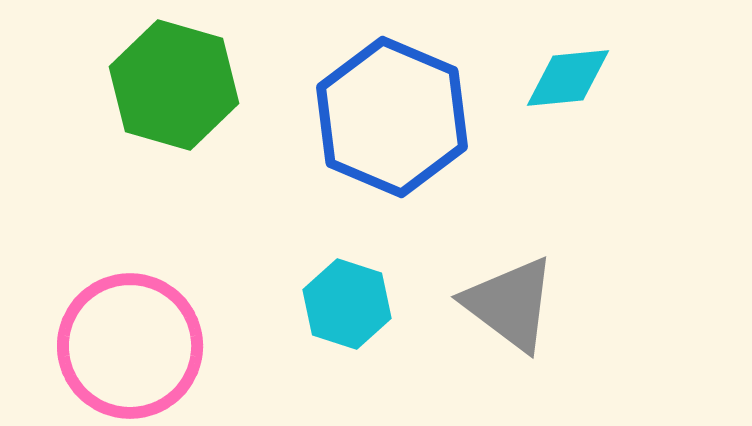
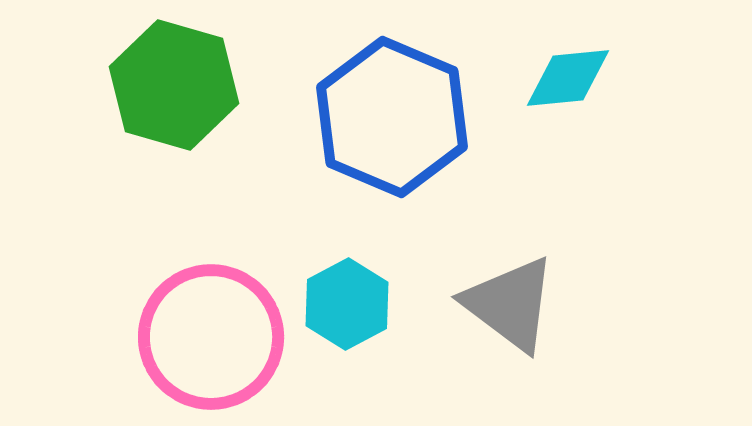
cyan hexagon: rotated 14 degrees clockwise
pink circle: moved 81 px right, 9 px up
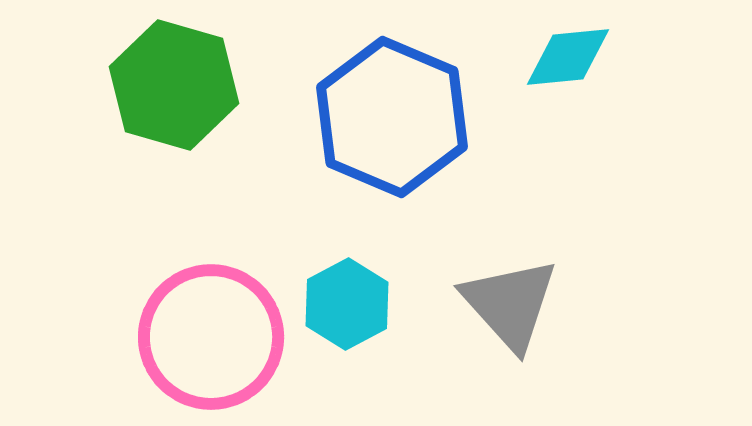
cyan diamond: moved 21 px up
gray triangle: rotated 11 degrees clockwise
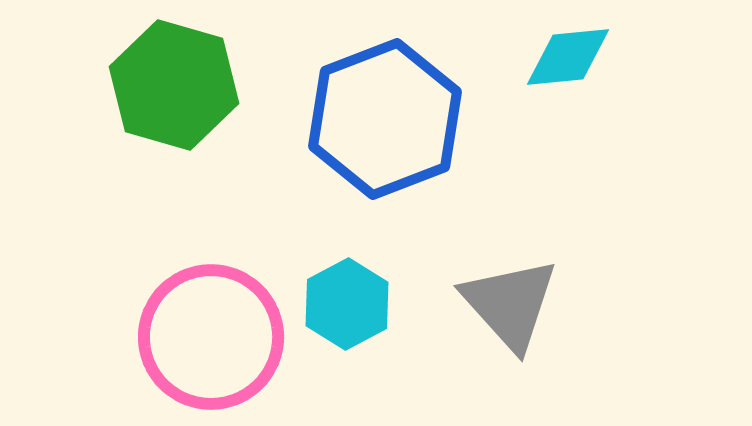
blue hexagon: moved 7 px left, 2 px down; rotated 16 degrees clockwise
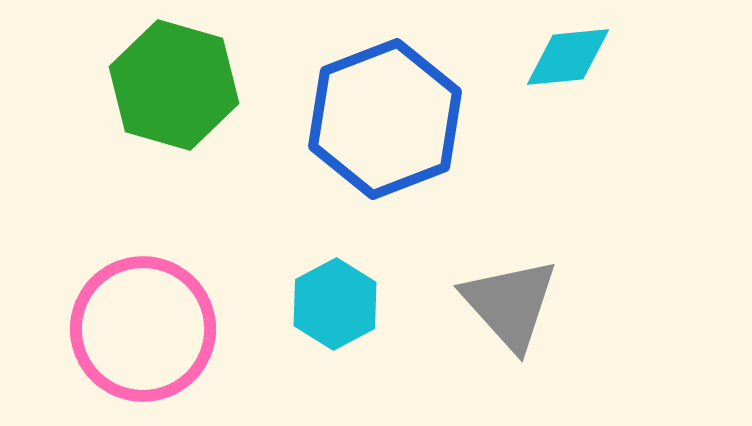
cyan hexagon: moved 12 px left
pink circle: moved 68 px left, 8 px up
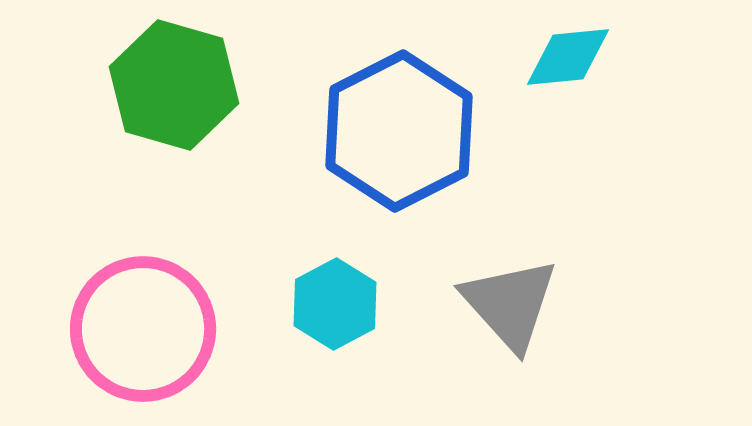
blue hexagon: moved 14 px right, 12 px down; rotated 6 degrees counterclockwise
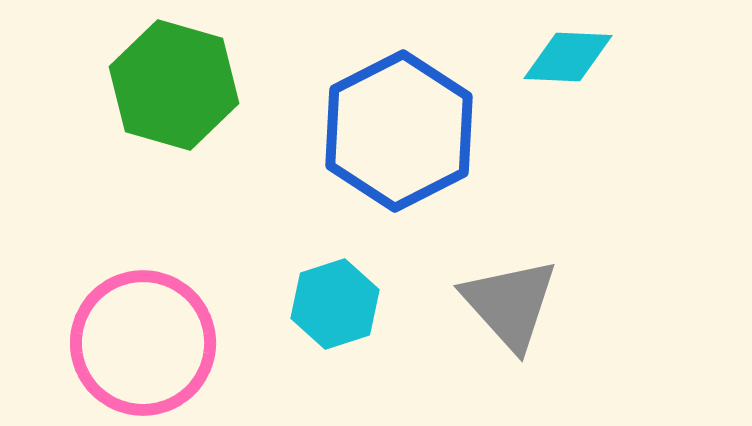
cyan diamond: rotated 8 degrees clockwise
cyan hexagon: rotated 10 degrees clockwise
pink circle: moved 14 px down
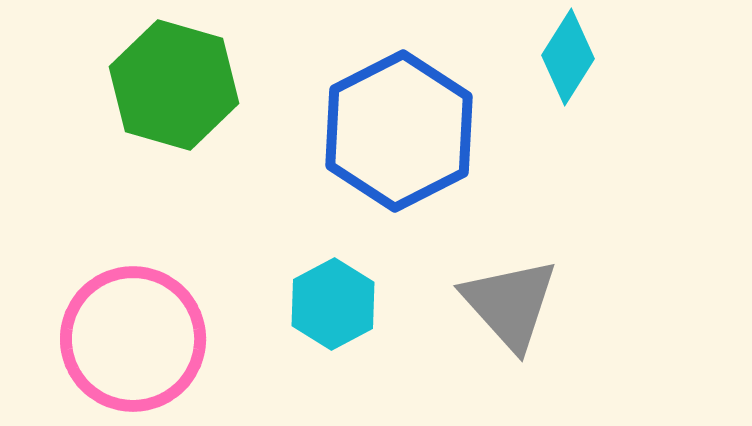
cyan diamond: rotated 60 degrees counterclockwise
cyan hexagon: moved 2 px left; rotated 10 degrees counterclockwise
pink circle: moved 10 px left, 4 px up
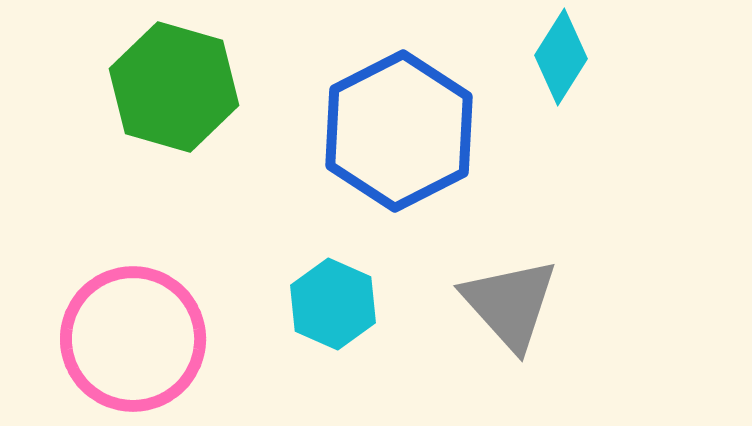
cyan diamond: moved 7 px left
green hexagon: moved 2 px down
cyan hexagon: rotated 8 degrees counterclockwise
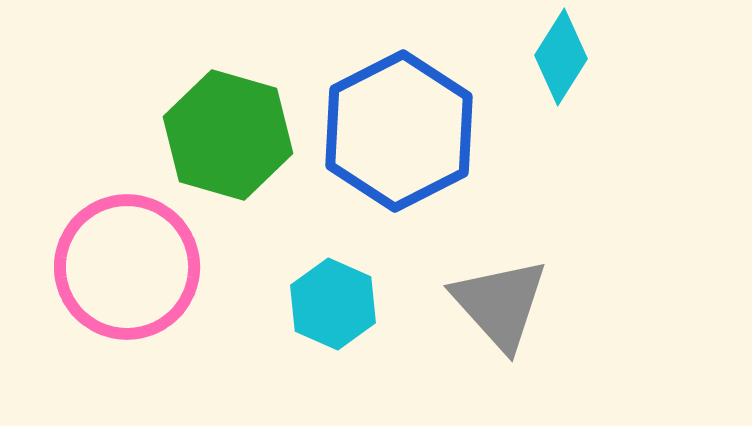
green hexagon: moved 54 px right, 48 px down
gray triangle: moved 10 px left
pink circle: moved 6 px left, 72 px up
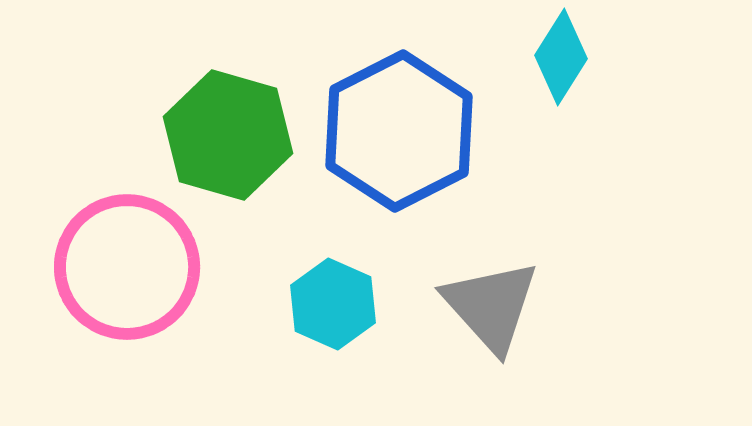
gray triangle: moved 9 px left, 2 px down
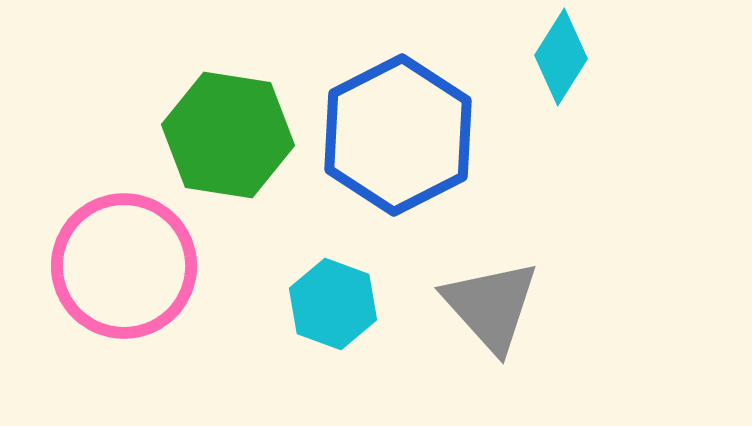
blue hexagon: moved 1 px left, 4 px down
green hexagon: rotated 7 degrees counterclockwise
pink circle: moved 3 px left, 1 px up
cyan hexagon: rotated 4 degrees counterclockwise
